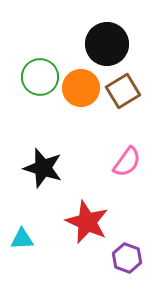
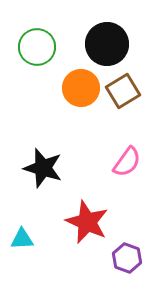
green circle: moved 3 px left, 30 px up
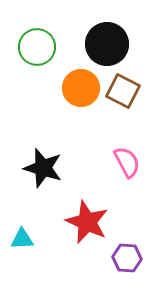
brown square: rotated 32 degrees counterclockwise
pink semicircle: rotated 64 degrees counterclockwise
purple hexagon: rotated 16 degrees counterclockwise
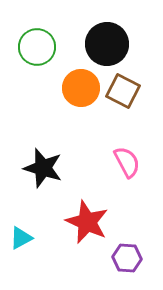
cyan triangle: moved 1 px left, 1 px up; rotated 25 degrees counterclockwise
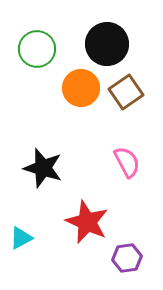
green circle: moved 2 px down
brown square: moved 3 px right, 1 px down; rotated 28 degrees clockwise
purple hexagon: rotated 12 degrees counterclockwise
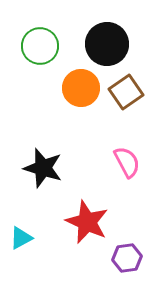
green circle: moved 3 px right, 3 px up
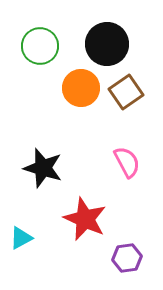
red star: moved 2 px left, 3 px up
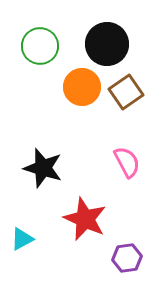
orange circle: moved 1 px right, 1 px up
cyan triangle: moved 1 px right, 1 px down
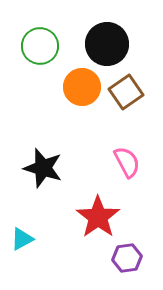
red star: moved 13 px right, 2 px up; rotated 12 degrees clockwise
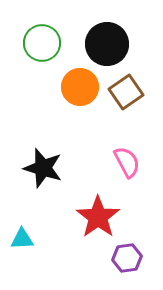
green circle: moved 2 px right, 3 px up
orange circle: moved 2 px left
cyan triangle: rotated 25 degrees clockwise
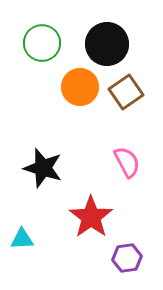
red star: moved 7 px left
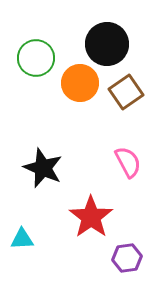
green circle: moved 6 px left, 15 px down
orange circle: moved 4 px up
pink semicircle: moved 1 px right
black star: rotated 6 degrees clockwise
